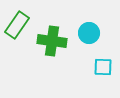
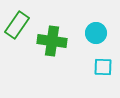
cyan circle: moved 7 px right
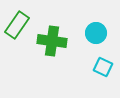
cyan square: rotated 24 degrees clockwise
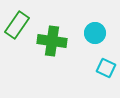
cyan circle: moved 1 px left
cyan square: moved 3 px right, 1 px down
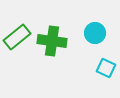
green rectangle: moved 12 px down; rotated 16 degrees clockwise
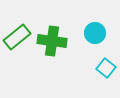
cyan square: rotated 12 degrees clockwise
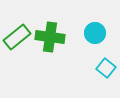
green cross: moved 2 px left, 4 px up
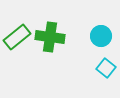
cyan circle: moved 6 px right, 3 px down
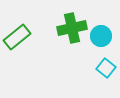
green cross: moved 22 px right, 9 px up; rotated 20 degrees counterclockwise
